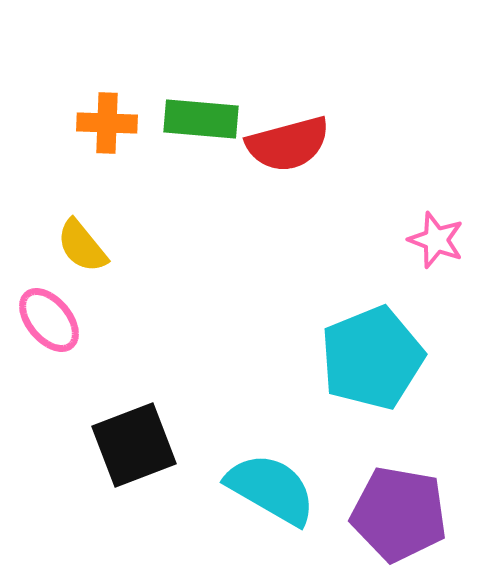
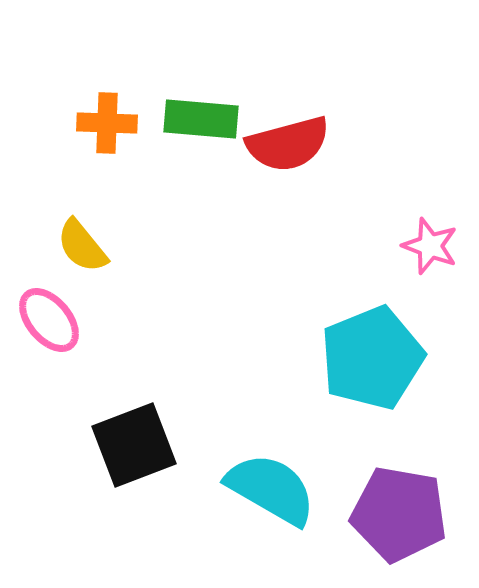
pink star: moved 6 px left, 6 px down
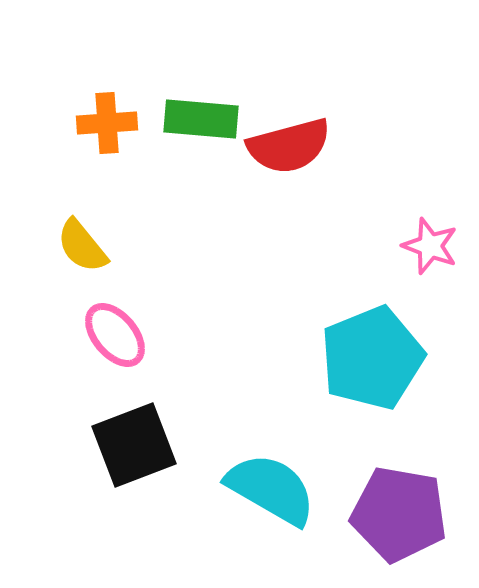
orange cross: rotated 6 degrees counterclockwise
red semicircle: moved 1 px right, 2 px down
pink ellipse: moved 66 px right, 15 px down
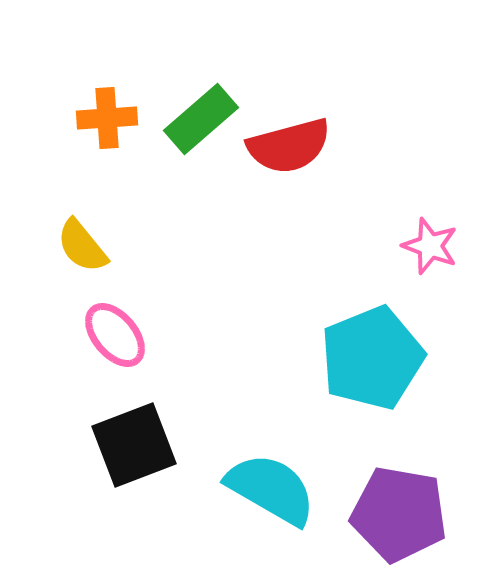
green rectangle: rotated 46 degrees counterclockwise
orange cross: moved 5 px up
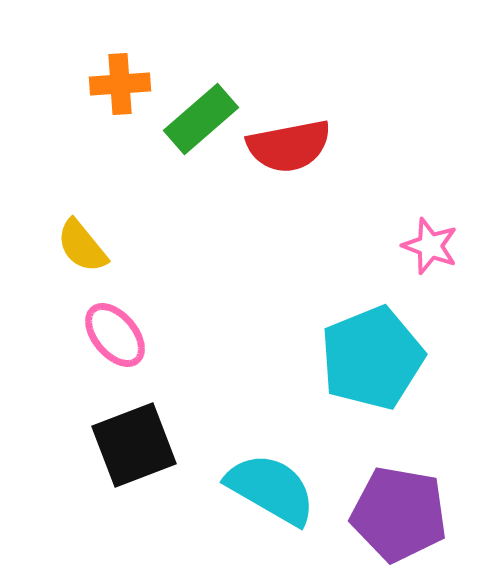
orange cross: moved 13 px right, 34 px up
red semicircle: rotated 4 degrees clockwise
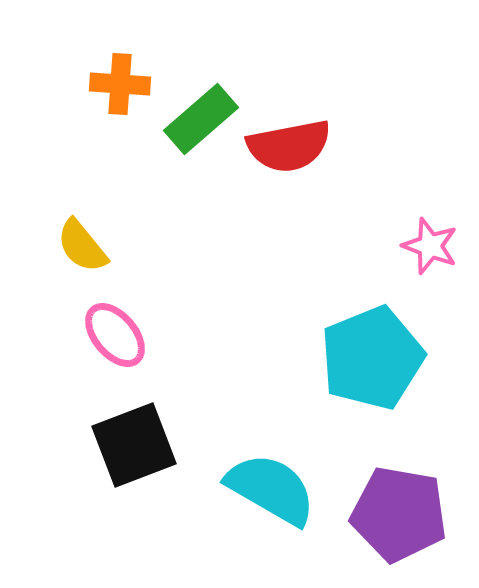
orange cross: rotated 8 degrees clockwise
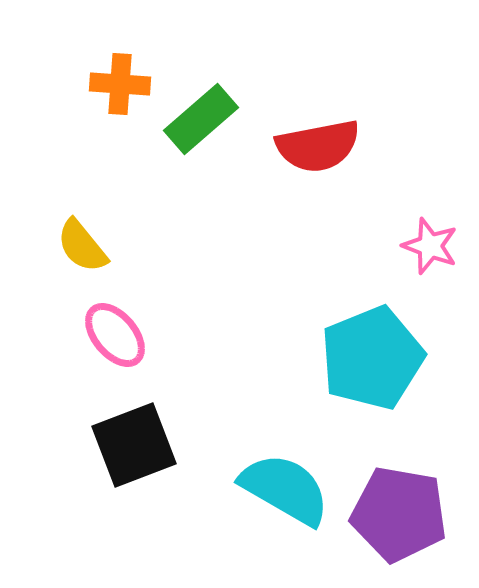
red semicircle: moved 29 px right
cyan semicircle: moved 14 px right
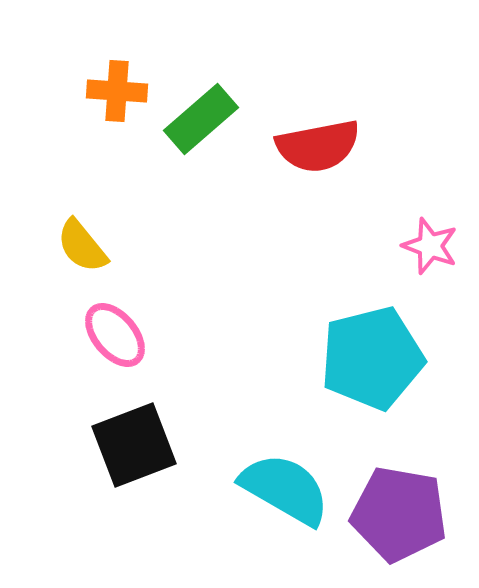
orange cross: moved 3 px left, 7 px down
cyan pentagon: rotated 8 degrees clockwise
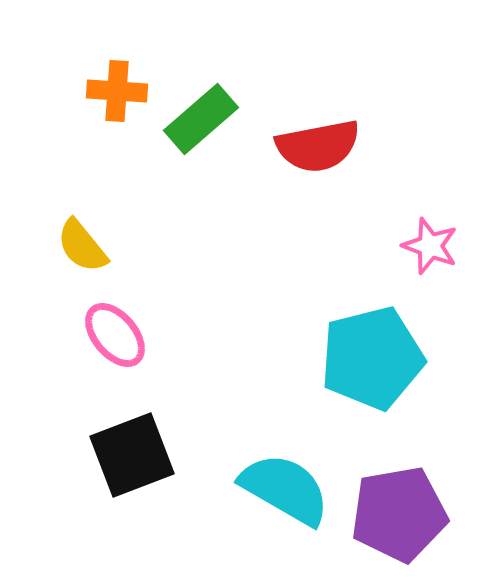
black square: moved 2 px left, 10 px down
purple pentagon: rotated 20 degrees counterclockwise
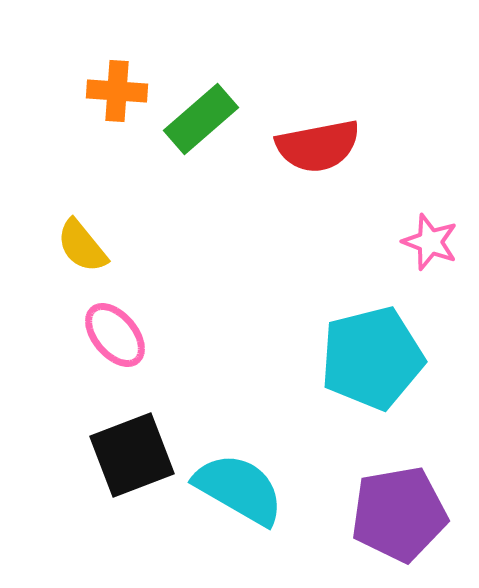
pink star: moved 4 px up
cyan semicircle: moved 46 px left
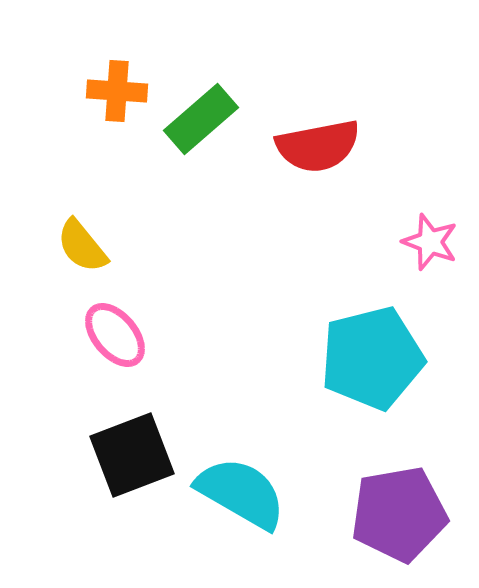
cyan semicircle: moved 2 px right, 4 px down
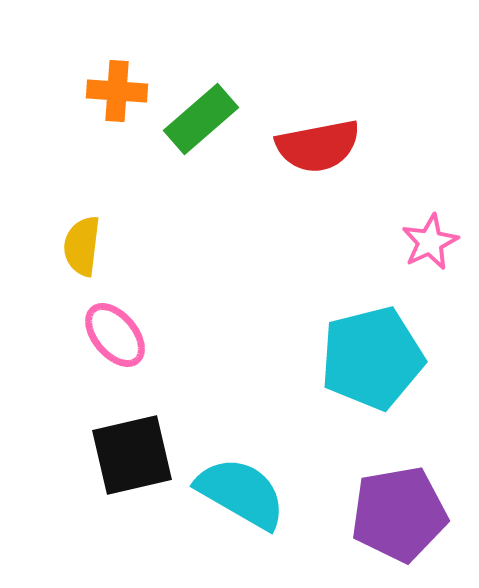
pink star: rotated 26 degrees clockwise
yellow semicircle: rotated 46 degrees clockwise
black square: rotated 8 degrees clockwise
